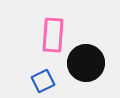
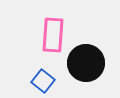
blue square: rotated 25 degrees counterclockwise
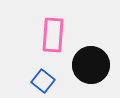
black circle: moved 5 px right, 2 px down
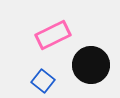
pink rectangle: rotated 60 degrees clockwise
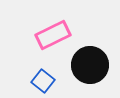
black circle: moved 1 px left
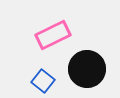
black circle: moved 3 px left, 4 px down
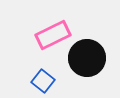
black circle: moved 11 px up
